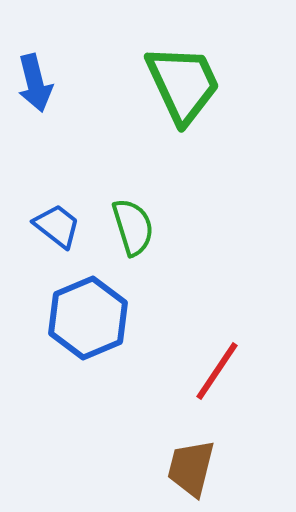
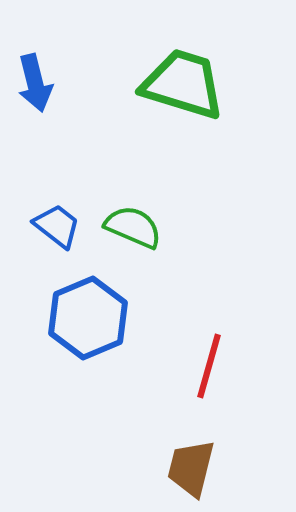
green trapezoid: rotated 48 degrees counterclockwise
green semicircle: rotated 50 degrees counterclockwise
red line: moved 8 px left, 5 px up; rotated 18 degrees counterclockwise
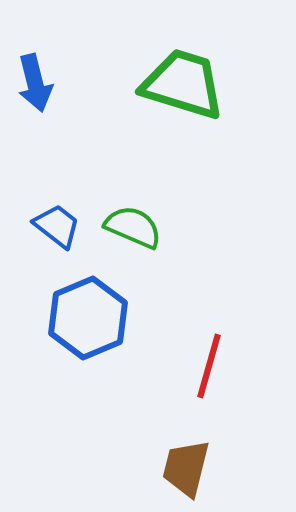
brown trapezoid: moved 5 px left
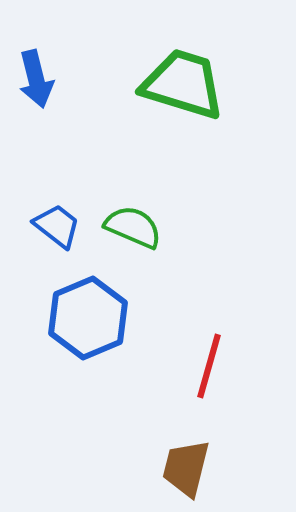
blue arrow: moved 1 px right, 4 px up
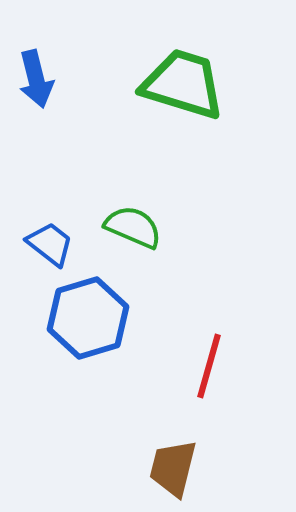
blue trapezoid: moved 7 px left, 18 px down
blue hexagon: rotated 6 degrees clockwise
brown trapezoid: moved 13 px left
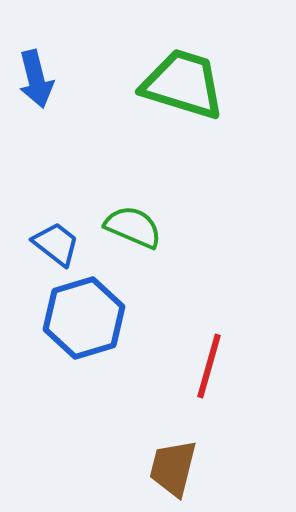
blue trapezoid: moved 6 px right
blue hexagon: moved 4 px left
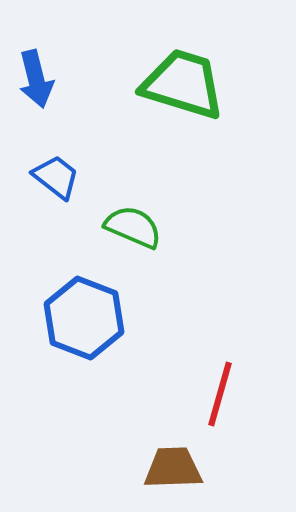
blue trapezoid: moved 67 px up
blue hexagon: rotated 22 degrees counterclockwise
red line: moved 11 px right, 28 px down
brown trapezoid: rotated 74 degrees clockwise
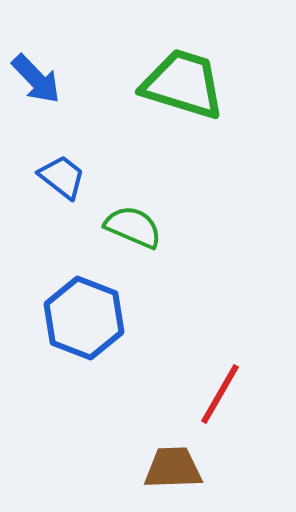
blue arrow: rotated 30 degrees counterclockwise
blue trapezoid: moved 6 px right
red line: rotated 14 degrees clockwise
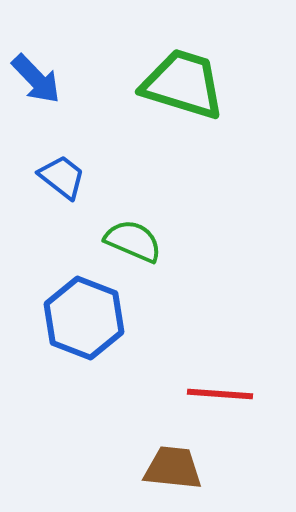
green semicircle: moved 14 px down
red line: rotated 64 degrees clockwise
brown trapezoid: rotated 8 degrees clockwise
